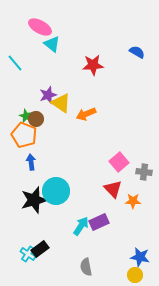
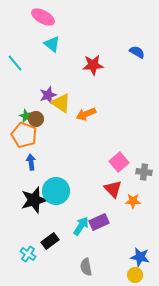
pink ellipse: moved 3 px right, 10 px up
black rectangle: moved 10 px right, 8 px up
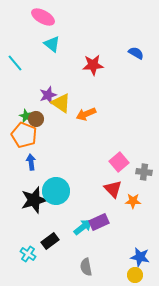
blue semicircle: moved 1 px left, 1 px down
cyan arrow: moved 2 px right, 1 px down; rotated 18 degrees clockwise
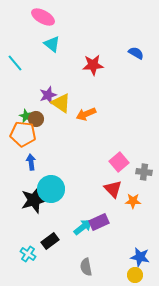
orange pentagon: moved 1 px left, 1 px up; rotated 15 degrees counterclockwise
cyan circle: moved 5 px left, 2 px up
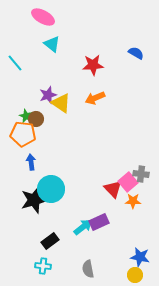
orange arrow: moved 9 px right, 16 px up
pink square: moved 9 px right, 20 px down
gray cross: moved 3 px left, 2 px down
cyan cross: moved 15 px right, 12 px down; rotated 28 degrees counterclockwise
gray semicircle: moved 2 px right, 2 px down
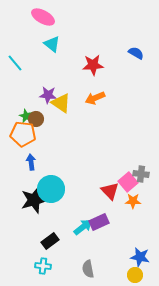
purple star: rotated 24 degrees clockwise
red triangle: moved 3 px left, 2 px down
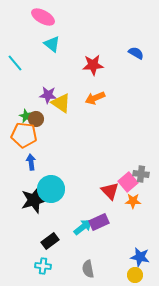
orange pentagon: moved 1 px right, 1 px down
